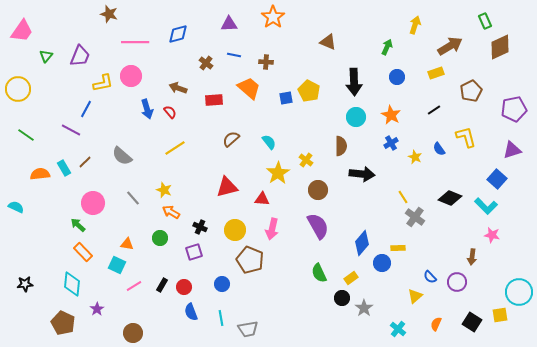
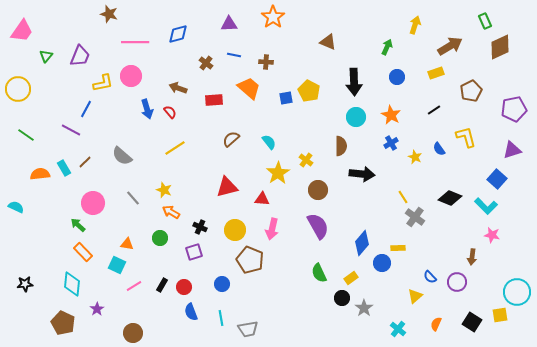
cyan circle at (519, 292): moved 2 px left
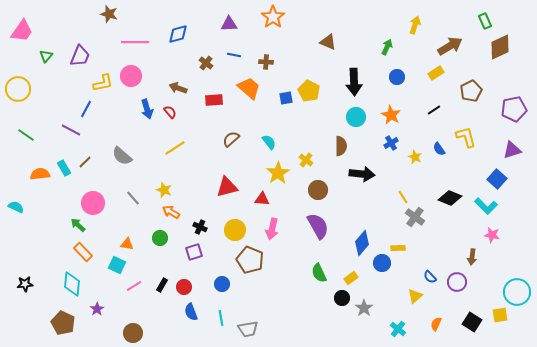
yellow rectangle at (436, 73): rotated 14 degrees counterclockwise
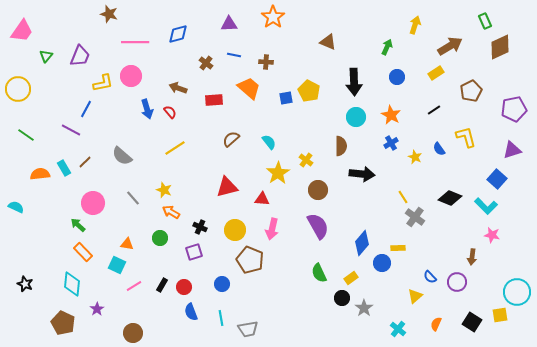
black star at (25, 284): rotated 28 degrees clockwise
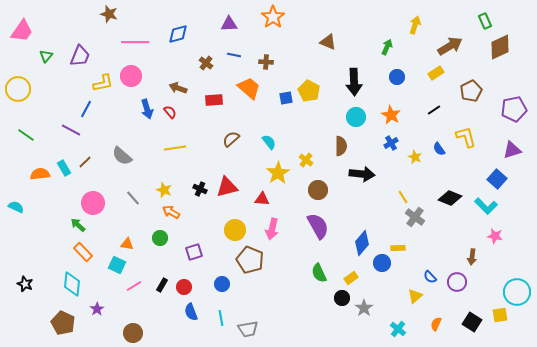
yellow line at (175, 148): rotated 25 degrees clockwise
black cross at (200, 227): moved 38 px up
pink star at (492, 235): moved 3 px right, 1 px down
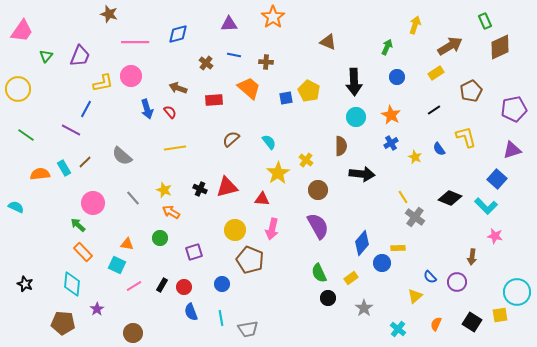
black circle at (342, 298): moved 14 px left
brown pentagon at (63, 323): rotated 20 degrees counterclockwise
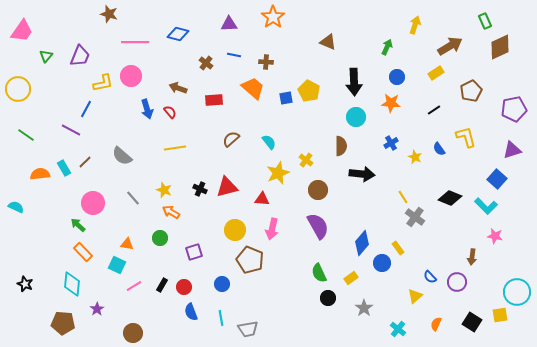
blue diamond at (178, 34): rotated 30 degrees clockwise
orange trapezoid at (249, 88): moved 4 px right
orange star at (391, 115): moved 12 px up; rotated 24 degrees counterclockwise
yellow star at (278, 173): rotated 10 degrees clockwise
yellow rectangle at (398, 248): rotated 56 degrees clockwise
